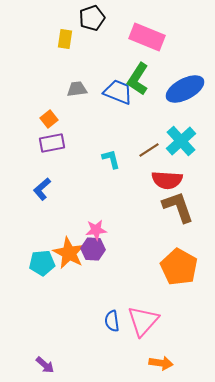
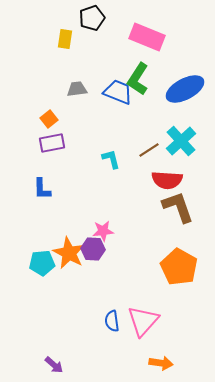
blue L-shape: rotated 50 degrees counterclockwise
pink star: moved 7 px right, 1 px down
purple arrow: moved 9 px right
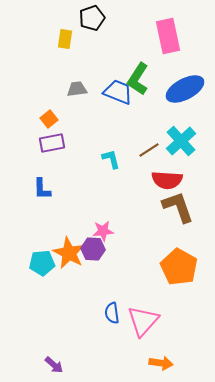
pink rectangle: moved 21 px right, 1 px up; rotated 56 degrees clockwise
blue semicircle: moved 8 px up
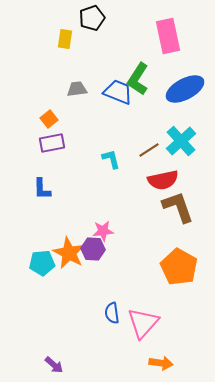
red semicircle: moved 4 px left; rotated 16 degrees counterclockwise
pink triangle: moved 2 px down
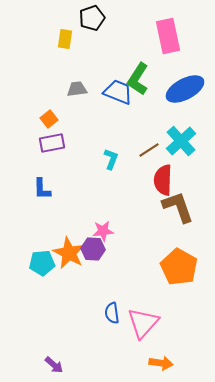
cyan L-shape: rotated 35 degrees clockwise
red semicircle: rotated 104 degrees clockwise
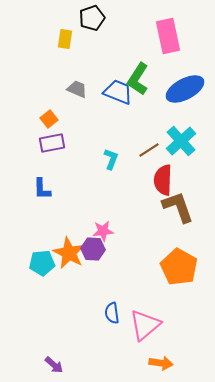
gray trapezoid: rotated 30 degrees clockwise
pink triangle: moved 2 px right, 2 px down; rotated 8 degrees clockwise
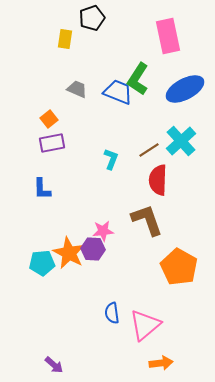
red semicircle: moved 5 px left
brown L-shape: moved 31 px left, 13 px down
orange arrow: rotated 15 degrees counterclockwise
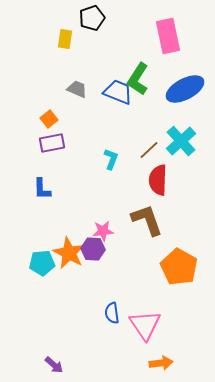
brown line: rotated 10 degrees counterclockwise
pink triangle: rotated 24 degrees counterclockwise
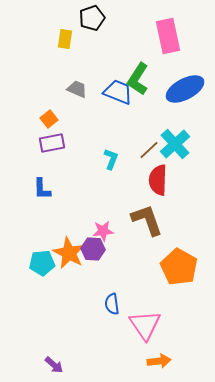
cyan cross: moved 6 px left, 3 px down
blue semicircle: moved 9 px up
orange arrow: moved 2 px left, 2 px up
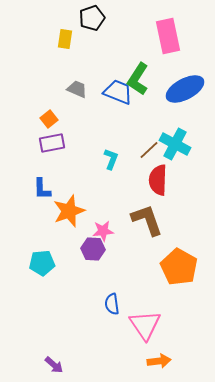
cyan cross: rotated 20 degrees counterclockwise
orange star: moved 42 px up; rotated 24 degrees clockwise
